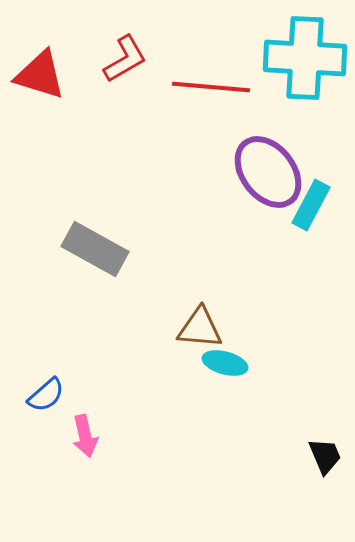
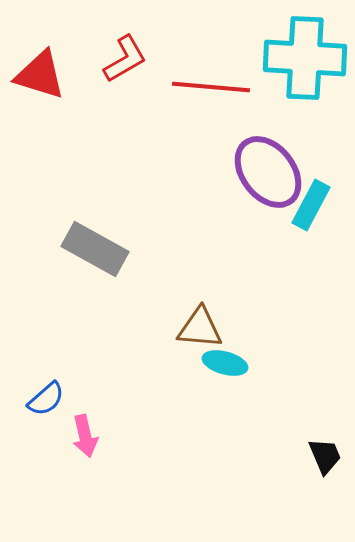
blue semicircle: moved 4 px down
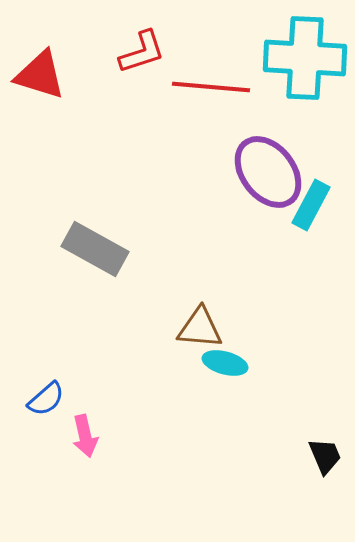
red L-shape: moved 17 px right, 7 px up; rotated 12 degrees clockwise
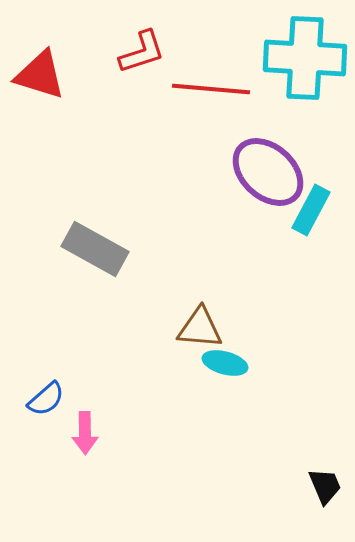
red line: moved 2 px down
purple ellipse: rotated 10 degrees counterclockwise
cyan rectangle: moved 5 px down
pink arrow: moved 3 px up; rotated 12 degrees clockwise
black trapezoid: moved 30 px down
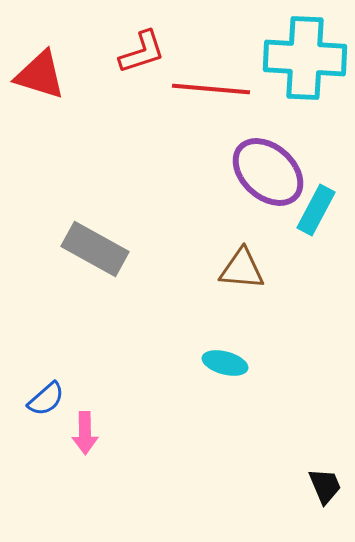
cyan rectangle: moved 5 px right
brown triangle: moved 42 px right, 59 px up
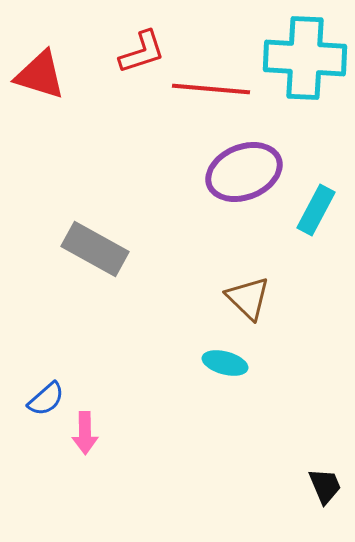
purple ellipse: moved 24 px left; rotated 64 degrees counterclockwise
brown triangle: moved 6 px right, 29 px down; rotated 39 degrees clockwise
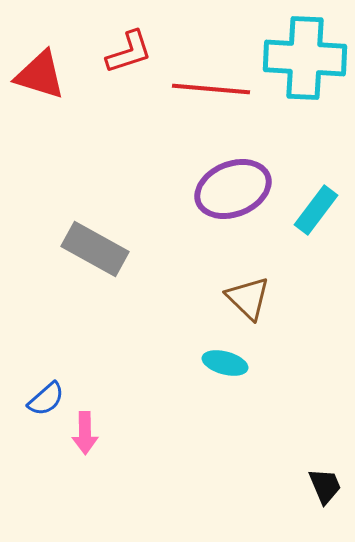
red L-shape: moved 13 px left
purple ellipse: moved 11 px left, 17 px down
cyan rectangle: rotated 9 degrees clockwise
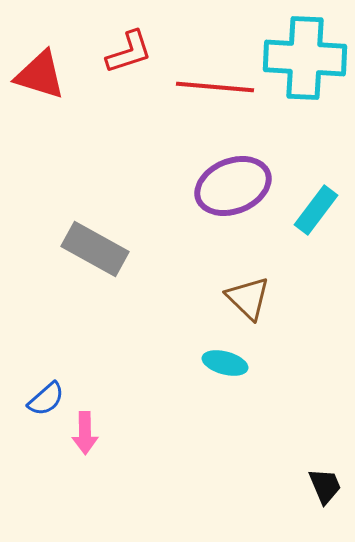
red line: moved 4 px right, 2 px up
purple ellipse: moved 3 px up
